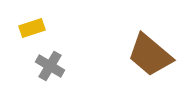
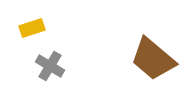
brown trapezoid: moved 3 px right, 4 px down
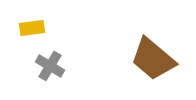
yellow rectangle: rotated 10 degrees clockwise
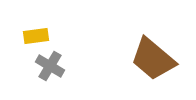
yellow rectangle: moved 4 px right, 8 px down
